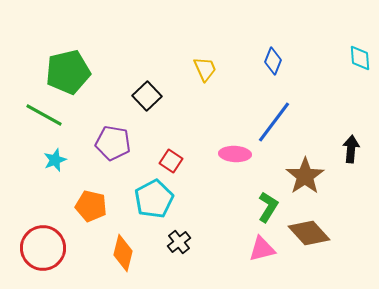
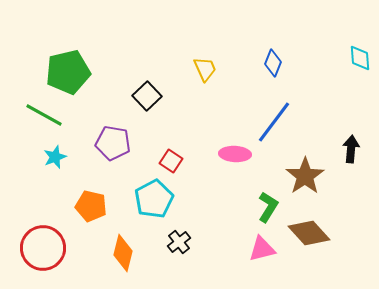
blue diamond: moved 2 px down
cyan star: moved 3 px up
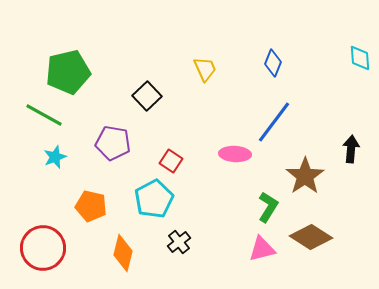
brown diamond: moved 2 px right, 4 px down; rotated 15 degrees counterclockwise
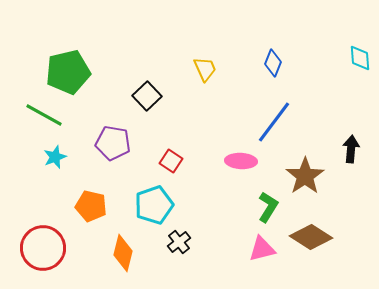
pink ellipse: moved 6 px right, 7 px down
cyan pentagon: moved 6 px down; rotated 9 degrees clockwise
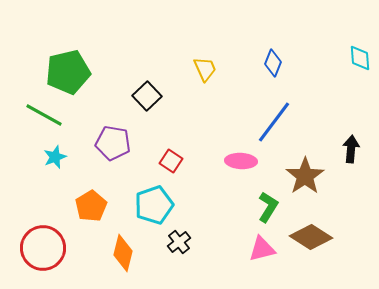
orange pentagon: rotated 28 degrees clockwise
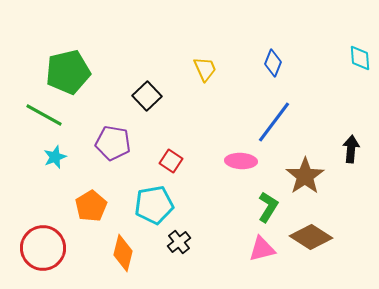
cyan pentagon: rotated 9 degrees clockwise
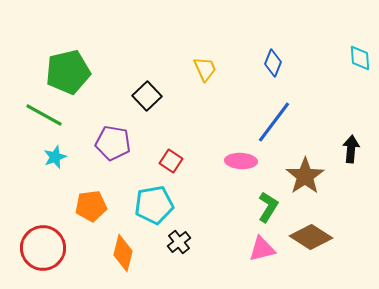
orange pentagon: rotated 24 degrees clockwise
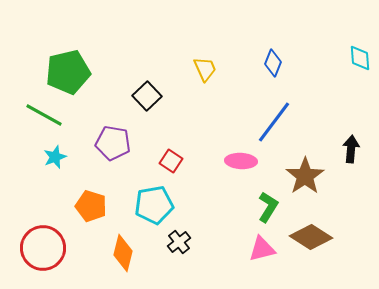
orange pentagon: rotated 24 degrees clockwise
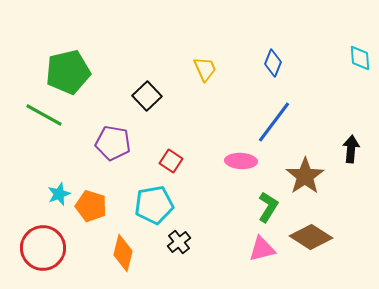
cyan star: moved 4 px right, 37 px down
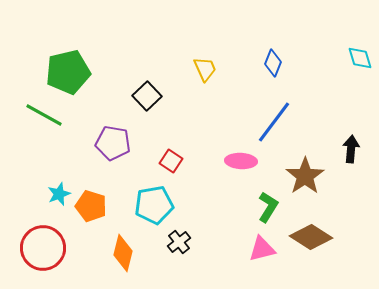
cyan diamond: rotated 12 degrees counterclockwise
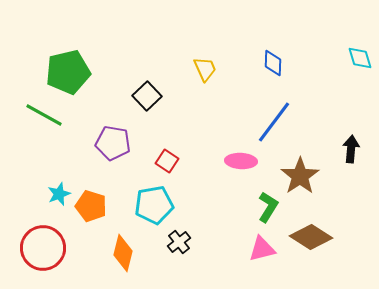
blue diamond: rotated 20 degrees counterclockwise
red square: moved 4 px left
brown star: moved 5 px left
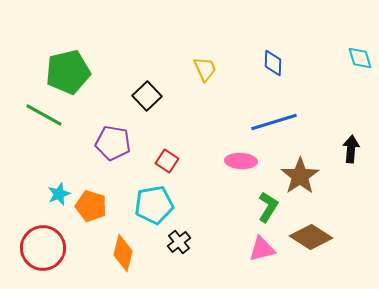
blue line: rotated 36 degrees clockwise
